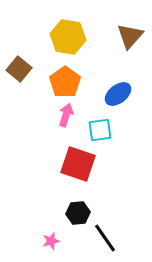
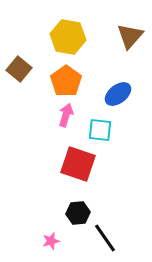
orange pentagon: moved 1 px right, 1 px up
cyan square: rotated 15 degrees clockwise
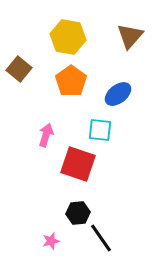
orange pentagon: moved 5 px right
pink arrow: moved 20 px left, 20 px down
black line: moved 4 px left
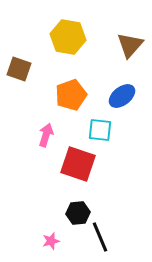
brown triangle: moved 9 px down
brown square: rotated 20 degrees counterclockwise
orange pentagon: moved 14 px down; rotated 16 degrees clockwise
blue ellipse: moved 4 px right, 2 px down
black line: moved 1 px left, 1 px up; rotated 12 degrees clockwise
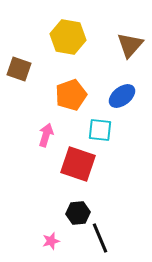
black line: moved 1 px down
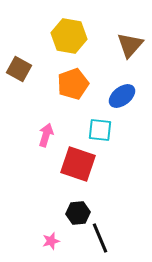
yellow hexagon: moved 1 px right, 1 px up
brown square: rotated 10 degrees clockwise
orange pentagon: moved 2 px right, 11 px up
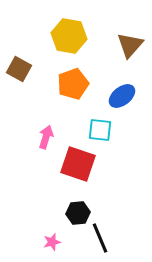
pink arrow: moved 2 px down
pink star: moved 1 px right, 1 px down
